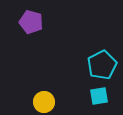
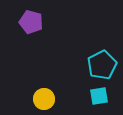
yellow circle: moved 3 px up
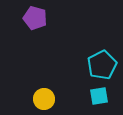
purple pentagon: moved 4 px right, 4 px up
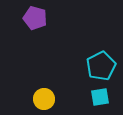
cyan pentagon: moved 1 px left, 1 px down
cyan square: moved 1 px right, 1 px down
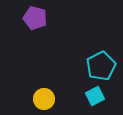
cyan square: moved 5 px left, 1 px up; rotated 18 degrees counterclockwise
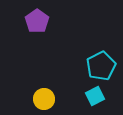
purple pentagon: moved 2 px right, 3 px down; rotated 20 degrees clockwise
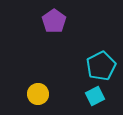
purple pentagon: moved 17 px right
yellow circle: moved 6 px left, 5 px up
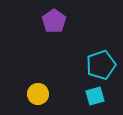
cyan pentagon: moved 1 px up; rotated 8 degrees clockwise
cyan square: rotated 12 degrees clockwise
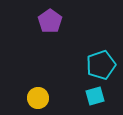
purple pentagon: moved 4 px left
yellow circle: moved 4 px down
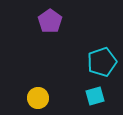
cyan pentagon: moved 1 px right, 3 px up
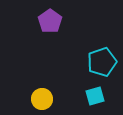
yellow circle: moved 4 px right, 1 px down
